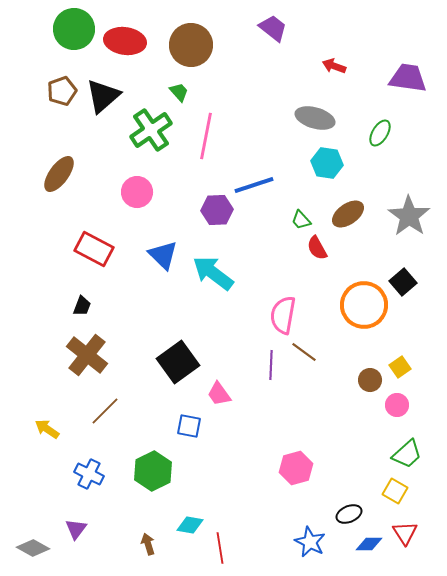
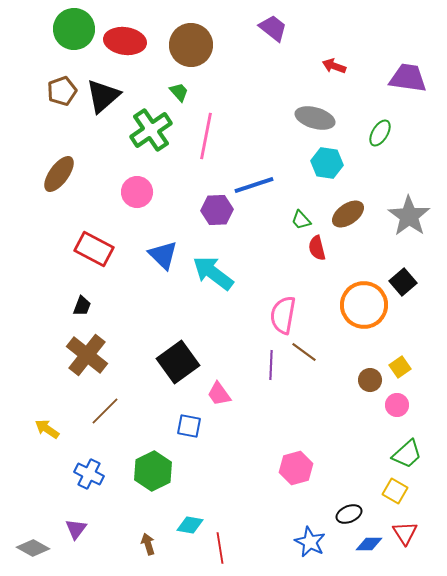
red semicircle at (317, 248): rotated 15 degrees clockwise
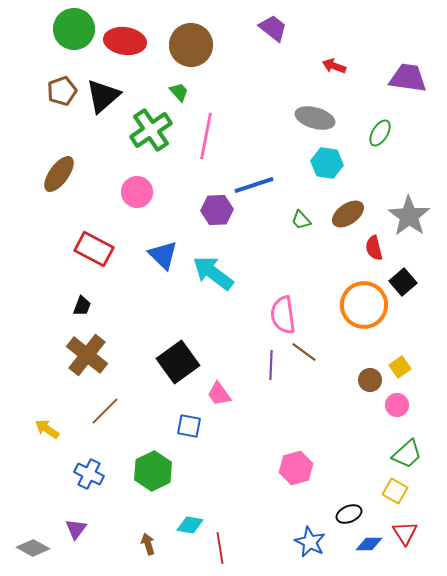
red semicircle at (317, 248): moved 57 px right
pink semicircle at (283, 315): rotated 18 degrees counterclockwise
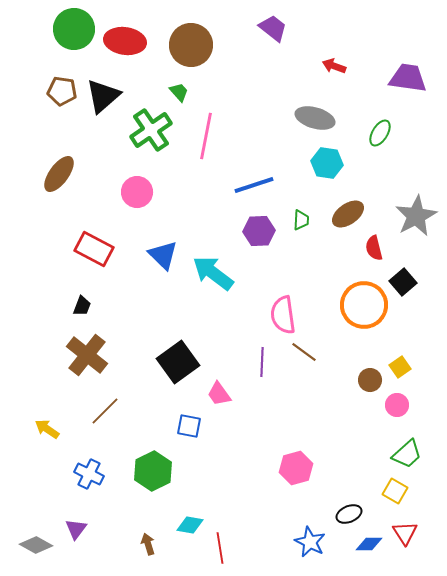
brown pentagon at (62, 91): rotated 28 degrees clockwise
purple hexagon at (217, 210): moved 42 px right, 21 px down
gray star at (409, 216): moved 7 px right; rotated 9 degrees clockwise
green trapezoid at (301, 220): rotated 135 degrees counterclockwise
purple line at (271, 365): moved 9 px left, 3 px up
gray diamond at (33, 548): moved 3 px right, 3 px up
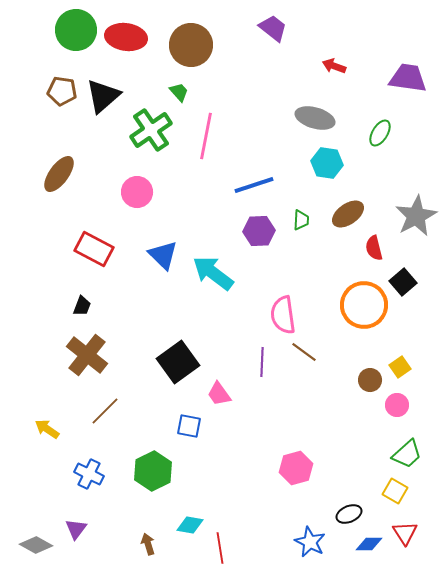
green circle at (74, 29): moved 2 px right, 1 px down
red ellipse at (125, 41): moved 1 px right, 4 px up
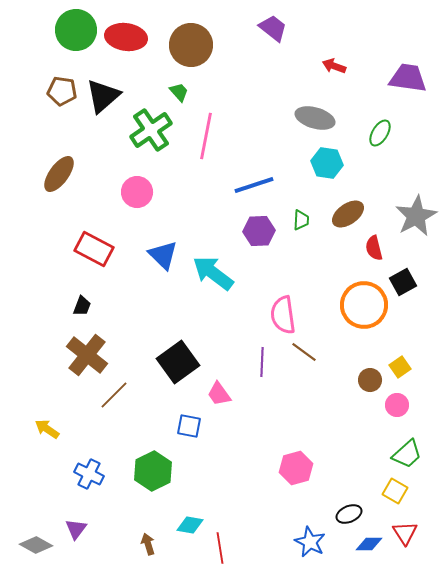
black square at (403, 282): rotated 12 degrees clockwise
brown line at (105, 411): moved 9 px right, 16 px up
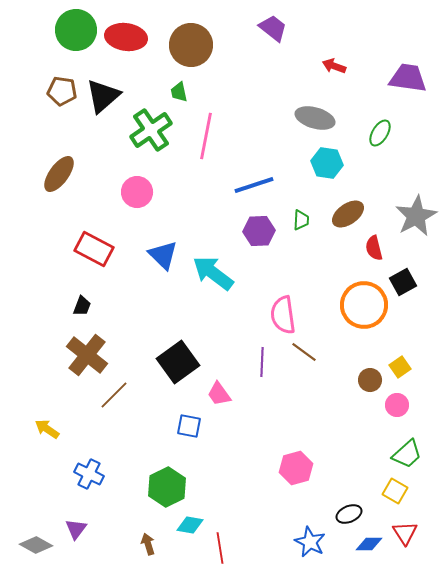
green trapezoid at (179, 92): rotated 150 degrees counterclockwise
green hexagon at (153, 471): moved 14 px right, 16 px down
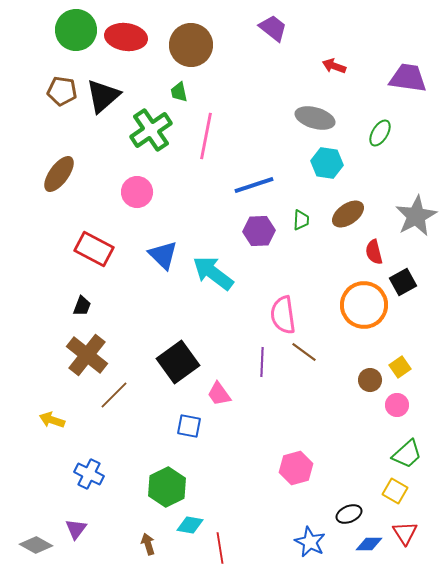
red semicircle at (374, 248): moved 4 px down
yellow arrow at (47, 429): moved 5 px right, 9 px up; rotated 15 degrees counterclockwise
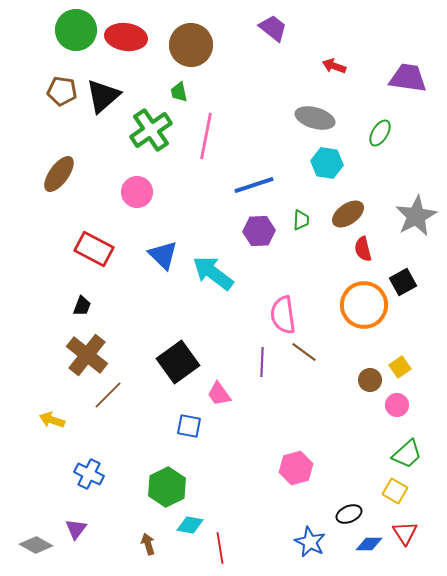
red semicircle at (374, 252): moved 11 px left, 3 px up
brown line at (114, 395): moved 6 px left
